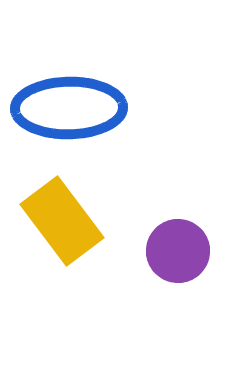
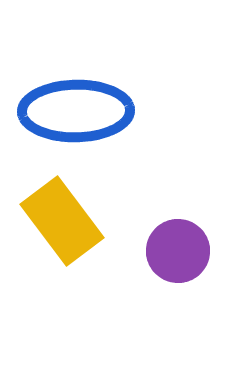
blue ellipse: moved 7 px right, 3 px down
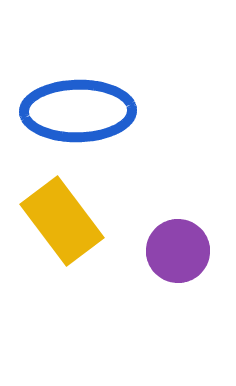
blue ellipse: moved 2 px right
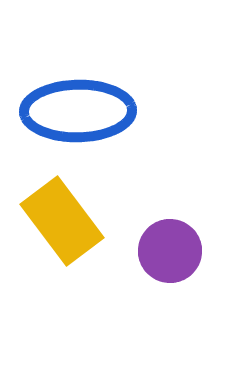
purple circle: moved 8 px left
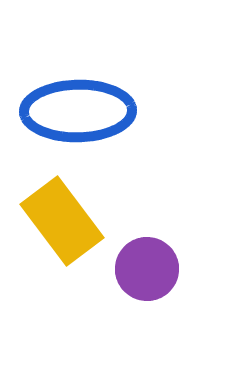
purple circle: moved 23 px left, 18 px down
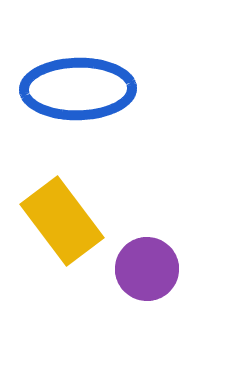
blue ellipse: moved 22 px up
